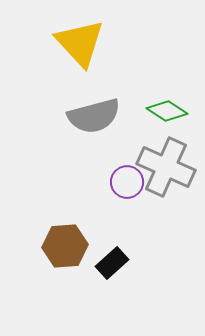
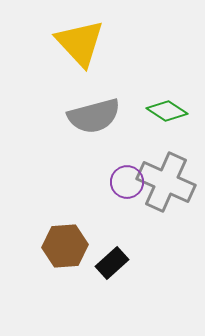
gray cross: moved 15 px down
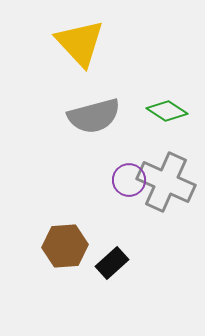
purple circle: moved 2 px right, 2 px up
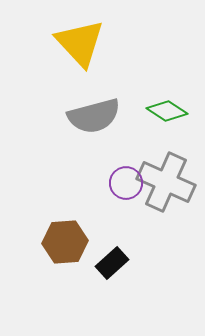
purple circle: moved 3 px left, 3 px down
brown hexagon: moved 4 px up
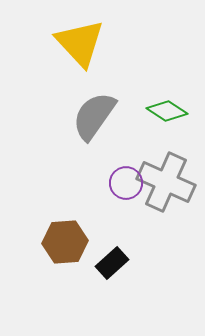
gray semicircle: rotated 140 degrees clockwise
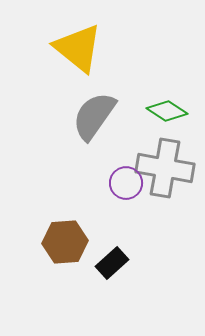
yellow triangle: moved 2 px left, 5 px down; rotated 8 degrees counterclockwise
gray cross: moved 1 px left, 14 px up; rotated 14 degrees counterclockwise
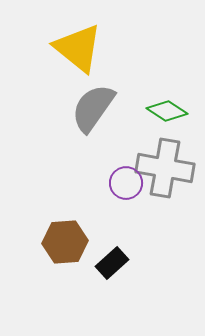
gray semicircle: moved 1 px left, 8 px up
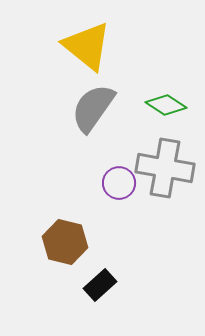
yellow triangle: moved 9 px right, 2 px up
green diamond: moved 1 px left, 6 px up
purple circle: moved 7 px left
brown hexagon: rotated 18 degrees clockwise
black rectangle: moved 12 px left, 22 px down
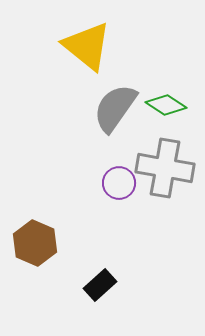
gray semicircle: moved 22 px right
brown hexagon: moved 30 px left, 1 px down; rotated 9 degrees clockwise
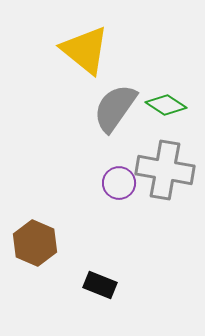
yellow triangle: moved 2 px left, 4 px down
gray cross: moved 2 px down
black rectangle: rotated 64 degrees clockwise
